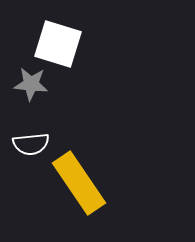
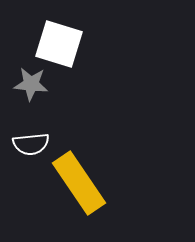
white square: moved 1 px right
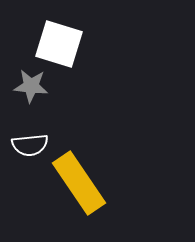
gray star: moved 2 px down
white semicircle: moved 1 px left, 1 px down
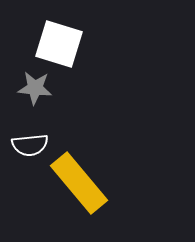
gray star: moved 4 px right, 2 px down
yellow rectangle: rotated 6 degrees counterclockwise
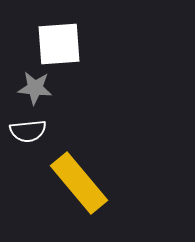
white square: rotated 21 degrees counterclockwise
white semicircle: moved 2 px left, 14 px up
